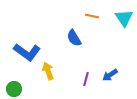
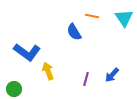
blue semicircle: moved 6 px up
blue arrow: moved 2 px right; rotated 14 degrees counterclockwise
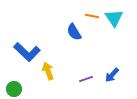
cyan triangle: moved 10 px left
blue L-shape: rotated 8 degrees clockwise
purple line: rotated 56 degrees clockwise
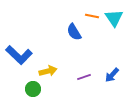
blue L-shape: moved 8 px left, 3 px down
yellow arrow: rotated 96 degrees clockwise
purple line: moved 2 px left, 2 px up
green circle: moved 19 px right
